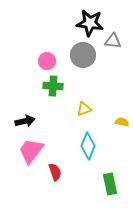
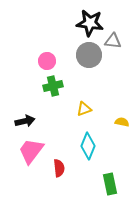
gray circle: moved 6 px right
green cross: rotated 18 degrees counterclockwise
red semicircle: moved 4 px right, 4 px up; rotated 12 degrees clockwise
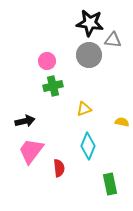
gray triangle: moved 1 px up
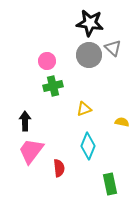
gray triangle: moved 8 px down; rotated 36 degrees clockwise
black arrow: rotated 78 degrees counterclockwise
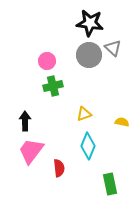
yellow triangle: moved 5 px down
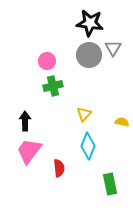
gray triangle: rotated 18 degrees clockwise
yellow triangle: rotated 28 degrees counterclockwise
pink trapezoid: moved 2 px left
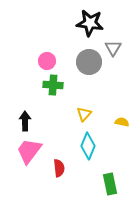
gray circle: moved 7 px down
green cross: moved 1 px up; rotated 18 degrees clockwise
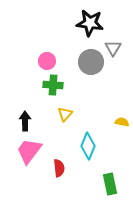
gray circle: moved 2 px right
yellow triangle: moved 19 px left
